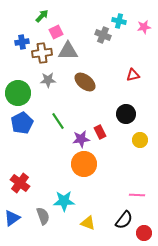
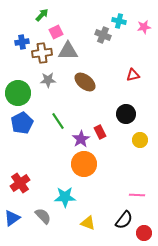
green arrow: moved 1 px up
purple star: rotated 24 degrees counterclockwise
red cross: rotated 18 degrees clockwise
cyan star: moved 1 px right, 4 px up
gray semicircle: rotated 24 degrees counterclockwise
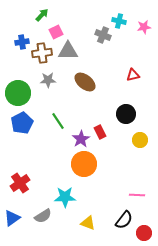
gray semicircle: rotated 102 degrees clockwise
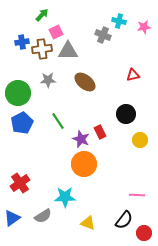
brown cross: moved 4 px up
purple star: rotated 18 degrees counterclockwise
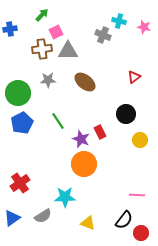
pink star: rotated 24 degrees clockwise
blue cross: moved 12 px left, 13 px up
red triangle: moved 1 px right, 2 px down; rotated 24 degrees counterclockwise
red circle: moved 3 px left
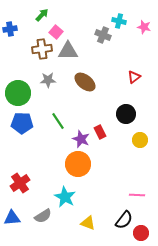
pink square: rotated 24 degrees counterclockwise
blue pentagon: rotated 30 degrees clockwise
orange circle: moved 6 px left
cyan star: rotated 30 degrees clockwise
blue triangle: rotated 30 degrees clockwise
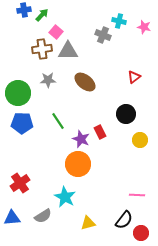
blue cross: moved 14 px right, 19 px up
yellow triangle: rotated 35 degrees counterclockwise
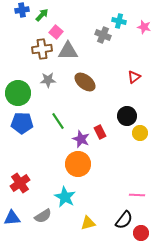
blue cross: moved 2 px left
black circle: moved 1 px right, 2 px down
yellow circle: moved 7 px up
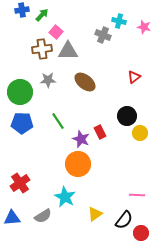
green circle: moved 2 px right, 1 px up
yellow triangle: moved 7 px right, 9 px up; rotated 21 degrees counterclockwise
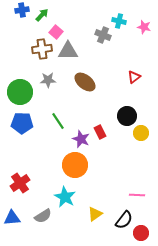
yellow circle: moved 1 px right
orange circle: moved 3 px left, 1 px down
